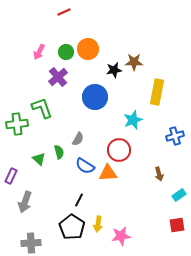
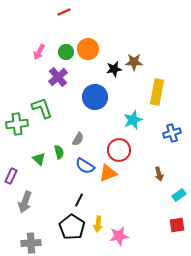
black star: moved 1 px up
blue cross: moved 3 px left, 3 px up
orange triangle: rotated 18 degrees counterclockwise
pink star: moved 2 px left
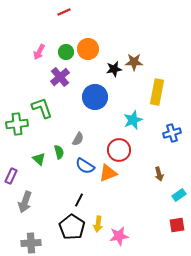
purple cross: moved 2 px right
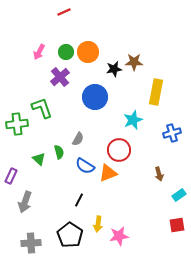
orange circle: moved 3 px down
yellow rectangle: moved 1 px left
black pentagon: moved 2 px left, 8 px down
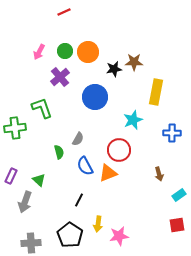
green circle: moved 1 px left, 1 px up
green cross: moved 2 px left, 4 px down
blue cross: rotated 18 degrees clockwise
green triangle: moved 21 px down
blue semicircle: rotated 30 degrees clockwise
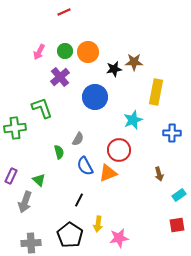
pink star: moved 2 px down
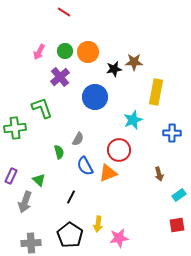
red line: rotated 56 degrees clockwise
black line: moved 8 px left, 3 px up
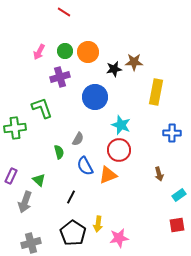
purple cross: rotated 24 degrees clockwise
cyan star: moved 12 px left, 5 px down; rotated 30 degrees counterclockwise
orange triangle: moved 2 px down
black pentagon: moved 3 px right, 2 px up
gray cross: rotated 12 degrees counterclockwise
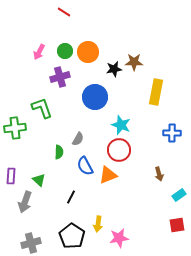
green semicircle: rotated 16 degrees clockwise
purple rectangle: rotated 21 degrees counterclockwise
black pentagon: moved 1 px left, 3 px down
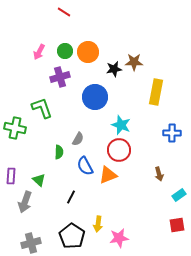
green cross: rotated 20 degrees clockwise
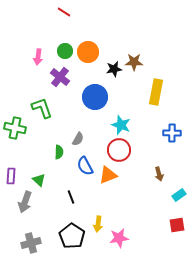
pink arrow: moved 1 px left, 5 px down; rotated 21 degrees counterclockwise
purple cross: rotated 36 degrees counterclockwise
black line: rotated 48 degrees counterclockwise
